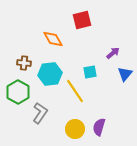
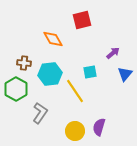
green hexagon: moved 2 px left, 3 px up
yellow circle: moved 2 px down
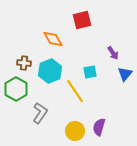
purple arrow: rotated 96 degrees clockwise
cyan hexagon: moved 3 px up; rotated 15 degrees counterclockwise
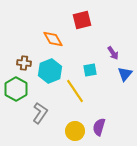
cyan square: moved 2 px up
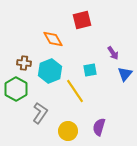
yellow circle: moved 7 px left
